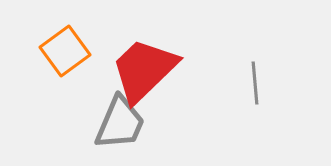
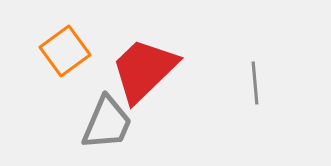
gray trapezoid: moved 13 px left
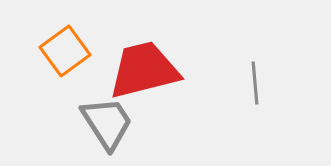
red trapezoid: rotated 30 degrees clockwise
gray trapezoid: rotated 56 degrees counterclockwise
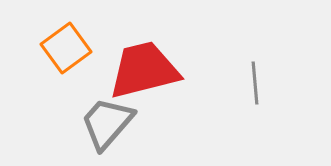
orange square: moved 1 px right, 3 px up
gray trapezoid: rotated 106 degrees counterclockwise
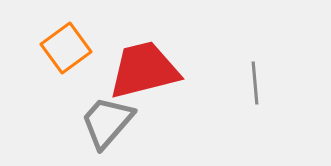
gray trapezoid: moved 1 px up
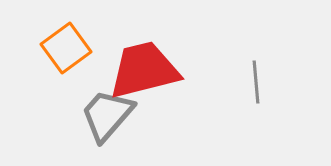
gray line: moved 1 px right, 1 px up
gray trapezoid: moved 7 px up
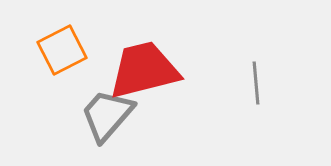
orange square: moved 4 px left, 2 px down; rotated 9 degrees clockwise
gray line: moved 1 px down
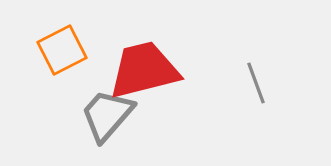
gray line: rotated 15 degrees counterclockwise
